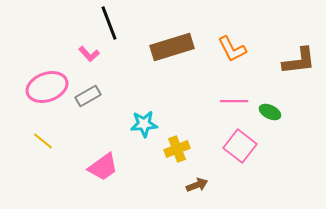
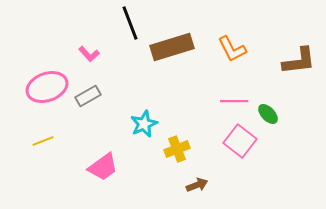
black line: moved 21 px right
green ellipse: moved 2 px left, 2 px down; rotated 20 degrees clockwise
cyan star: rotated 20 degrees counterclockwise
yellow line: rotated 60 degrees counterclockwise
pink square: moved 5 px up
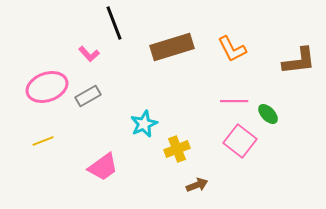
black line: moved 16 px left
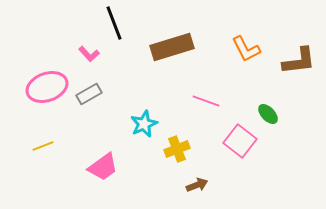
orange L-shape: moved 14 px right
gray rectangle: moved 1 px right, 2 px up
pink line: moved 28 px left; rotated 20 degrees clockwise
yellow line: moved 5 px down
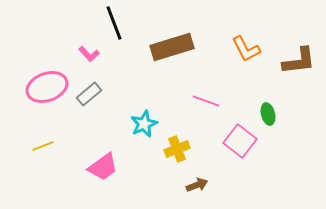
gray rectangle: rotated 10 degrees counterclockwise
green ellipse: rotated 30 degrees clockwise
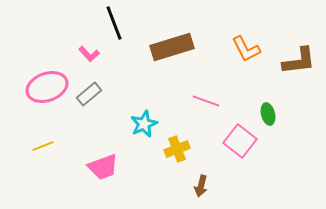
pink trapezoid: rotated 16 degrees clockwise
brown arrow: moved 4 px right, 1 px down; rotated 125 degrees clockwise
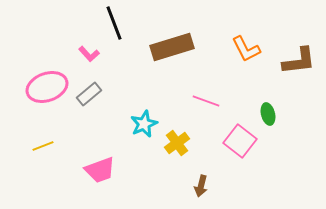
yellow cross: moved 6 px up; rotated 15 degrees counterclockwise
pink trapezoid: moved 3 px left, 3 px down
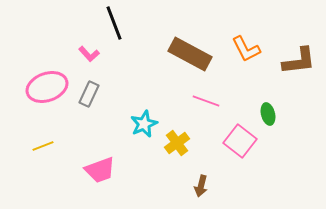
brown rectangle: moved 18 px right, 7 px down; rotated 45 degrees clockwise
gray rectangle: rotated 25 degrees counterclockwise
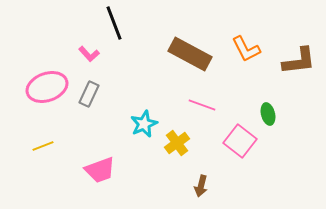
pink line: moved 4 px left, 4 px down
